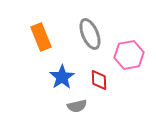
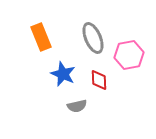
gray ellipse: moved 3 px right, 4 px down
blue star: moved 1 px right, 3 px up; rotated 15 degrees counterclockwise
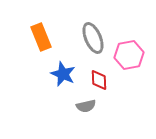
gray semicircle: moved 9 px right
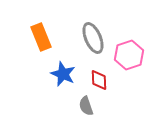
pink hexagon: rotated 8 degrees counterclockwise
gray semicircle: rotated 84 degrees clockwise
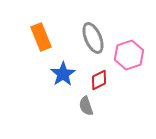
blue star: rotated 15 degrees clockwise
red diamond: rotated 65 degrees clockwise
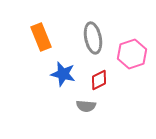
gray ellipse: rotated 12 degrees clockwise
pink hexagon: moved 3 px right, 1 px up
blue star: rotated 25 degrees counterclockwise
gray semicircle: rotated 66 degrees counterclockwise
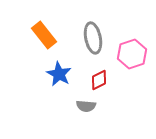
orange rectangle: moved 3 px right, 2 px up; rotated 16 degrees counterclockwise
blue star: moved 4 px left; rotated 15 degrees clockwise
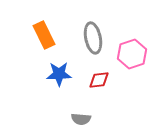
orange rectangle: rotated 12 degrees clockwise
blue star: rotated 30 degrees counterclockwise
red diamond: rotated 20 degrees clockwise
gray semicircle: moved 5 px left, 13 px down
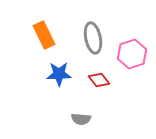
red diamond: rotated 60 degrees clockwise
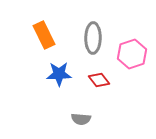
gray ellipse: rotated 12 degrees clockwise
